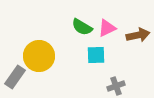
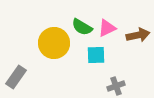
yellow circle: moved 15 px right, 13 px up
gray rectangle: moved 1 px right
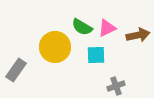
yellow circle: moved 1 px right, 4 px down
gray rectangle: moved 7 px up
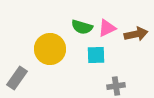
green semicircle: rotated 15 degrees counterclockwise
brown arrow: moved 2 px left, 1 px up
yellow circle: moved 5 px left, 2 px down
gray rectangle: moved 1 px right, 8 px down
gray cross: rotated 12 degrees clockwise
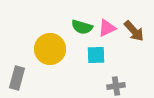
brown arrow: moved 2 px left, 3 px up; rotated 60 degrees clockwise
gray rectangle: rotated 20 degrees counterclockwise
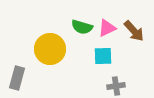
cyan square: moved 7 px right, 1 px down
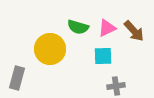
green semicircle: moved 4 px left
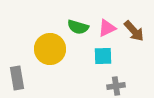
gray rectangle: rotated 25 degrees counterclockwise
